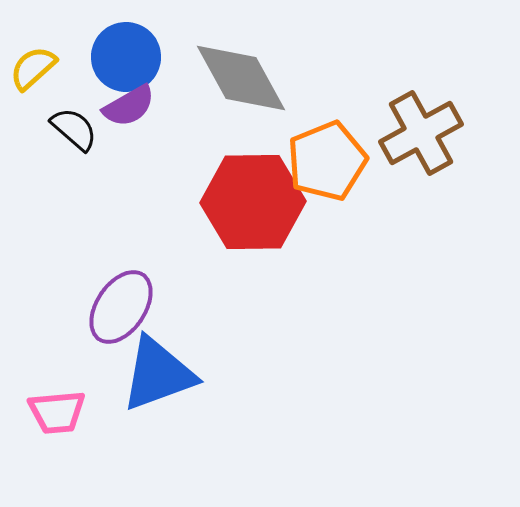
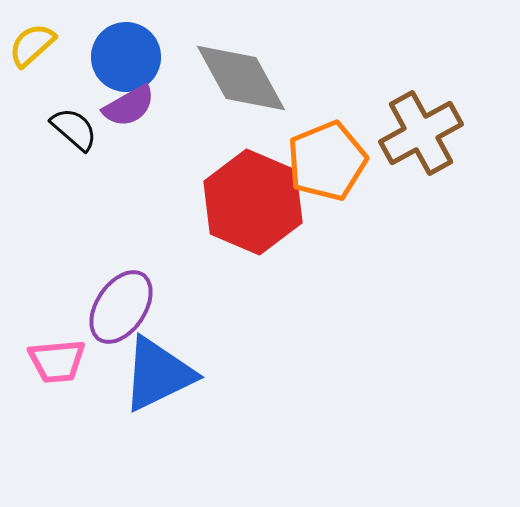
yellow semicircle: moved 1 px left, 23 px up
red hexagon: rotated 24 degrees clockwise
blue triangle: rotated 6 degrees counterclockwise
pink trapezoid: moved 51 px up
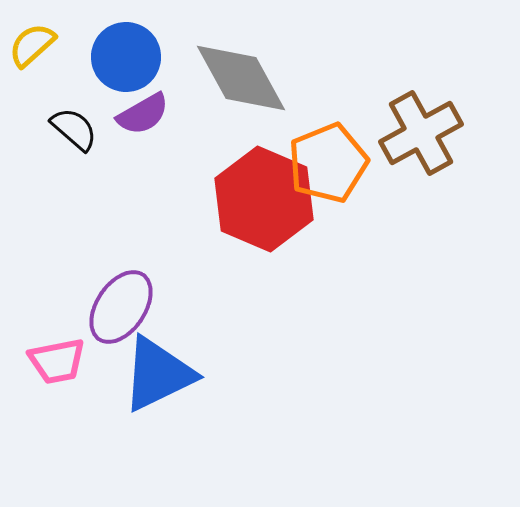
purple semicircle: moved 14 px right, 8 px down
orange pentagon: moved 1 px right, 2 px down
red hexagon: moved 11 px right, 3 px up
pink trapezoid: rotated 6 degrees counterclockwise
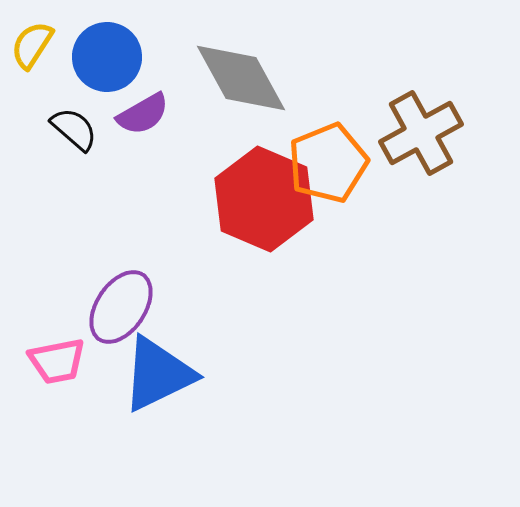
yellow semicircle: rotated 15 degrees counterclockwise
blue circle: moved 19 px left
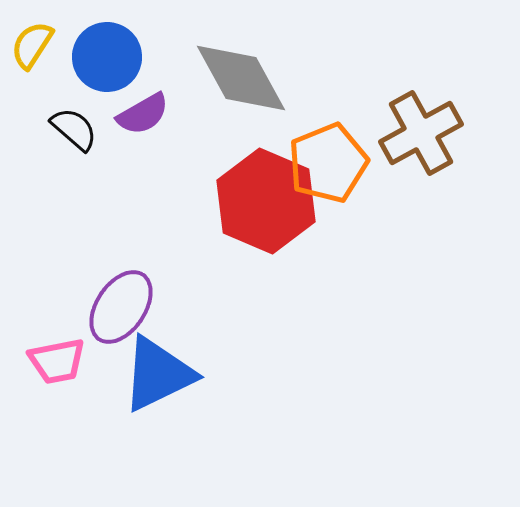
red hexagon: moved 2 px right, 2 px down
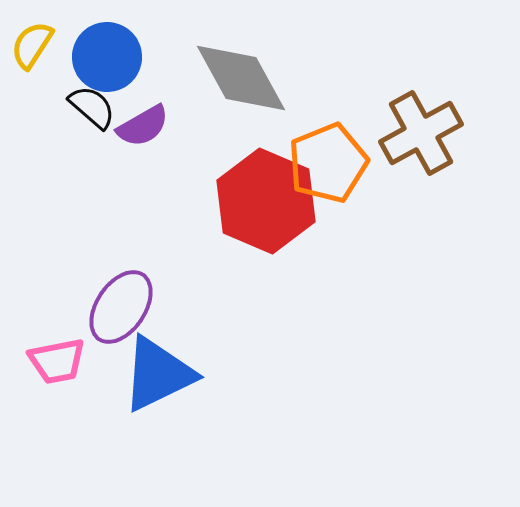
purple semicircle: moved 12 px down
black semicircle: moved 18 px right, 22 px up
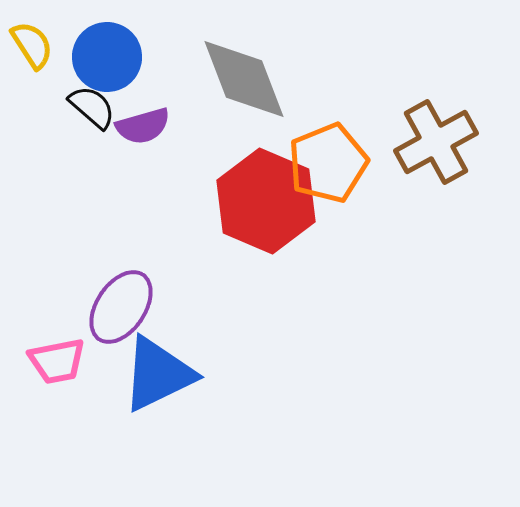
yellow semicircle: rotated 114 degrees clockwise
gray diamond: moved 3 px right, 1 px down; rotated 8 degrees clockwise
purple semicircle: rotated 14 degrees clockwise
brown cross: moved 15 px right, 9 px down
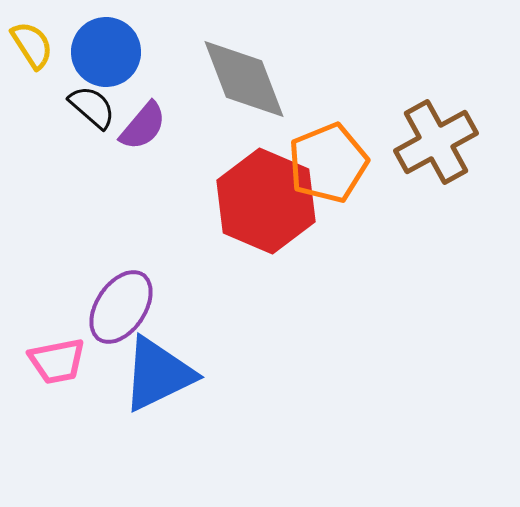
blue circle: moved 1 px left, 5 px up
purple semicircle: rotated 34 degrees counterclockwise
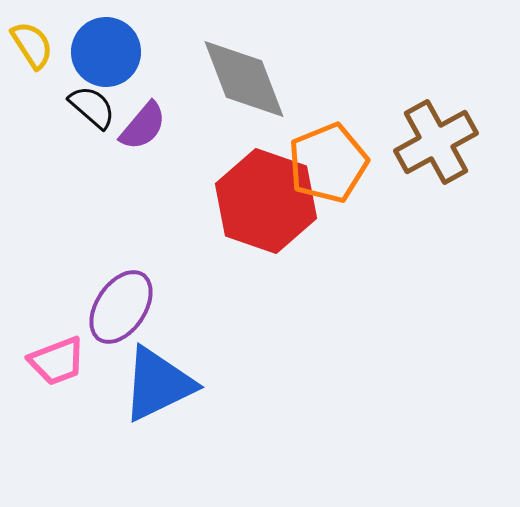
red hexagon: rotated 4 degrees counterclockwise
pink trapezoid: rotated 10 degrees counterclockwise
blue triangle: moved 10 px down
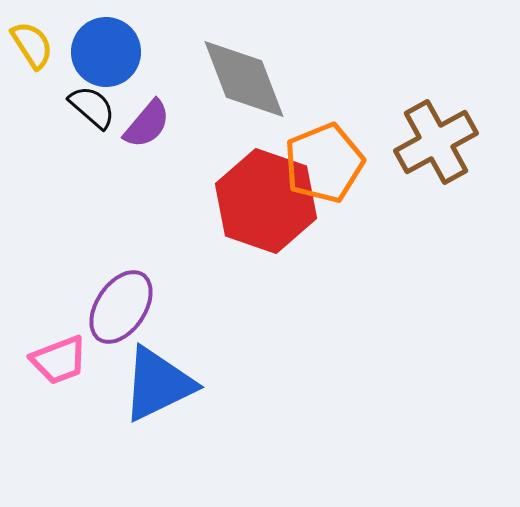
purple semicircle: moved 4 px right, 2 px up
orange pentagon: moved 4 px left
pink trapezoid: moved 2 px right, 1 px up
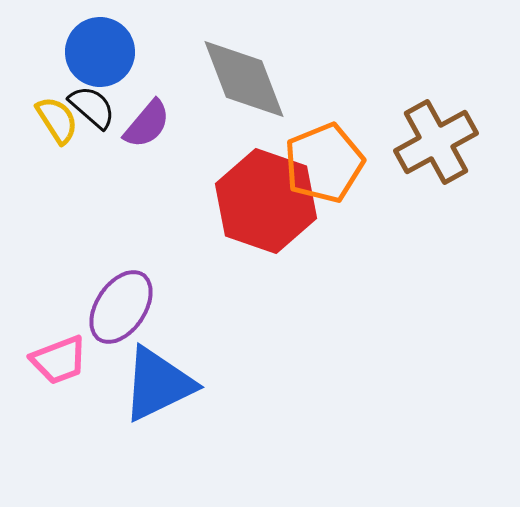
yellow semicircle: moved 25 px right, 75 px down
blue circle: moved 6 px left
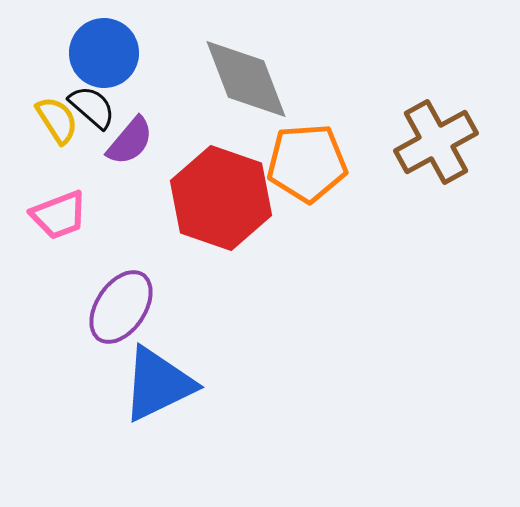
blue circle: moved 4 px right, 1 px down
gray diamond: moved 2 px right
purple semicircle: moved 17 px left, 17 px down
orange pentagon: moved 17 px left; rotated 18 degrees clockwise
red hexagon: moved 45 px left, 3 px up
pink trapezoid: moved 145 px up
